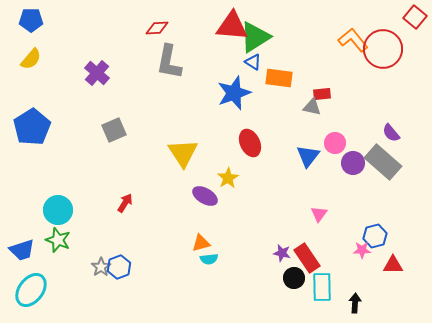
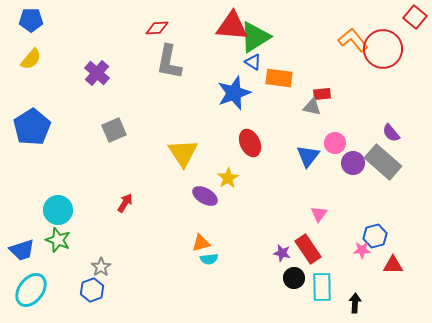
red rectangle at (307, 258): moved 1 px right, 9 px up
blue hexagon at (119, 267): moved 27 px left, 23 px down
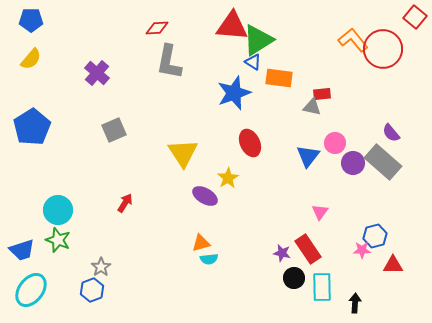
green triangle at (255, 37): moved 3 px right, 3 px down
pink triangle at (319, 214): moved 1 px right, 2 px up
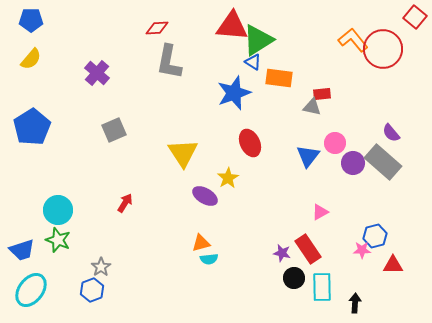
pink triangle at (320, 212): rotated 24 degrees clockwise
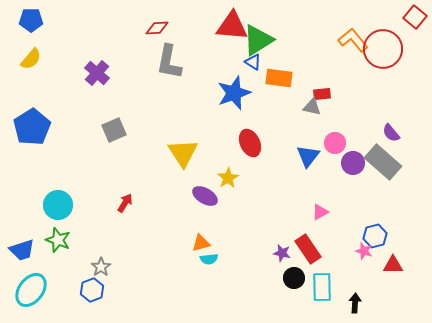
cyan circle at (58, 210): moved 5 px up
pink star at (362, 250): moved 2 px right, 1 px down; rotated 18 degrees clockwise
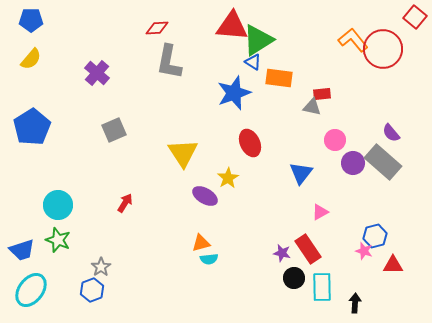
pink circle at (335, 143): moved 3 px up
blue triangle at (308, 156): moved 7 px left, 17 px down
